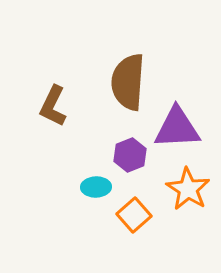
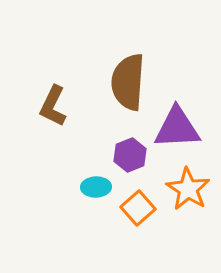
orange square: moved 4 px right, 7 px up
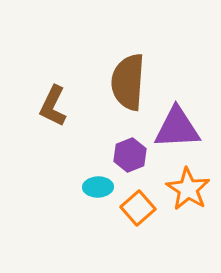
cyan ellipse: moved 2 px right
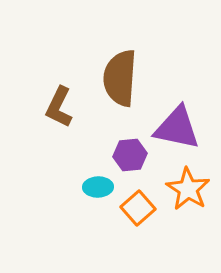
brown semicircle: moved 8 px left, 4 px up
brown L-shape: moved 6 px right, 1 px down
purple triangle: rotated 15 degrees clockwise
purple hexagon: rotated 16 degrees clockwise
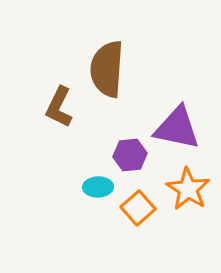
brown semicircle: moved 13 px left, 9 px up
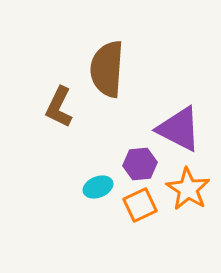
purple triangle: moved 2 px right, 1 px down; rotated 15 degrees clockwise
purple hexagon: moved 10 px right, 9 px down
cyan ellipse: rotated 20 degrees counterclockwise
orange square: moved 2 px right, 3 px up; rotated 16 degrees clockwise
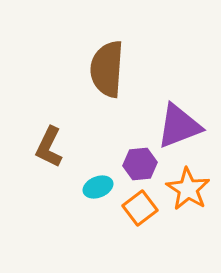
brown L-shape: moved 10 px left, 40 px down
purple triangle: moved 3 px up; rotated 48 degrees counterclockwise
orange square: moved 3 px down; rotated 12 degrees counterclockwise
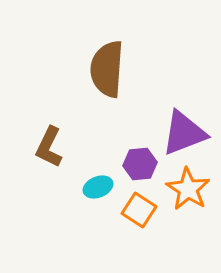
purple triangle: moved 5 px right, 7 px down
orange square: moved 1 px left, 2 px down; rotated 20 degrees counterclockwise
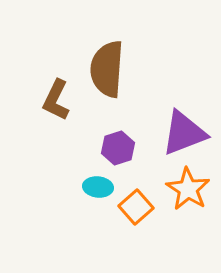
brown L-shape: moved 7 px right, 47 px up
purple hexagon: moved 22 px left, 16 px up; rotated 12 degrees counterclockwise
cyan ellipse: rotated 28 degrees clockwise
orange square: moved 3 px left, 3 px up; rotated 16 degrees clockwise
